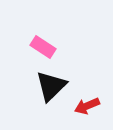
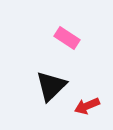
pink rectangle: moved 24 px right, 9 px up
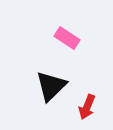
red arrow: moved 1 px down; rotated 45 degrees counterclockwise
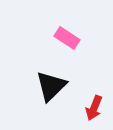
red arrow: moved 7 px right, 1 px down
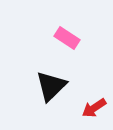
red arrow: rotated 35 degrees clockwise
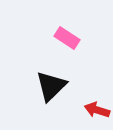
red arrow: moved 3 px right, 2 px down; rotated 50 degrees clockwise
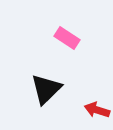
black triangle: moved 5 px left, 3 px down
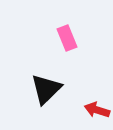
pink rectangle: rotated 35 degrees clockwise
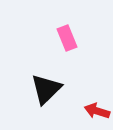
red arrow: moved 1 px down
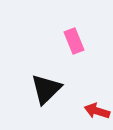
pink rectangle: moved 7 px right, 3 px down
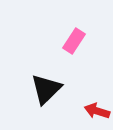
pink rectangle: rotated 55 degrees clockwise
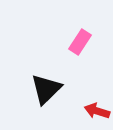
pink rectangle: moved 6 px right, 1 px down
